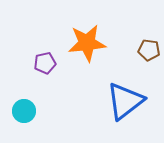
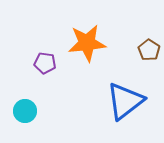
brown pentagon: rotated 25 degrees clockwise
purple pentagon: rotated 20 degrees clockwise
cyan circle: moved 1 px right
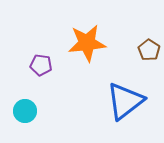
purple pentagon: moved 4 px left, 2 px down
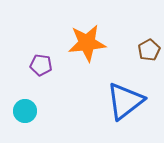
brown pentagon: rotated 10 degrees clockwise
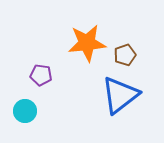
brown pentagon: moved 24 px left, 5 px down; rotated 10 degrees clockwise
purple pentagon: moved 10 px down
blue triangle: moved 5 px left, 6 px up
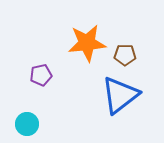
brown pentagon: rotated 20 degrees clockwise
purple pentagon: rotated 20 degrees counterclockwise
cyan circle: moved 2 px right, 13 px down
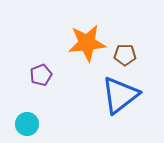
purple pentagon: rotated 10 degrees counterclockwise
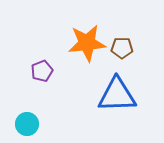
brown pentagon: moved 3 px left, 7 px up
purple pentagon: moved 1 px right, 4 px up
blue triangle: moved 3 px left; rotated 36 degrees clockwise
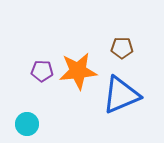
orange star: moved 9 px left, 28 px down
purple pentagon: rotated 25 degrees clockwise
blue triangle: moved 4 px right; rotated 21 degrees counterclockwise
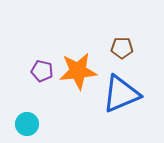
purple pentagon: rotated 10 degrees clockwise
blue triangle: moved 1 px up
